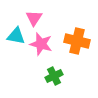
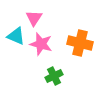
cyan triangle: rotated 12 degrees clockwise
orange cross: moved 3 px right, 2 px down
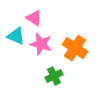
pink triangle: rotated 30 degrees counterclockwise
orange cross: moved 5 px left, 5 px down; rotated 20 degrees clockwise
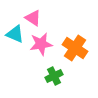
pink triangle: moved 1 px left
cyan triangle: moved 1 px left, 2 px up
pink star: rotated 25 degrees counterclockwise
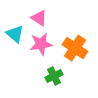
pink triangle: moved 6 px right
cyan triangle: rotated 18 degrees clockwise
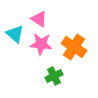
pink triangle: moved 1 px down
pink star: rotated 15 degrees clockwise
orange cross: moved 1 px left, 1 px up
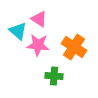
cyan triangle: moved 3 px right, 3 px up
pink star: moved 3 px left, 1 px down
green cross: rotated 30 degrees clockwise
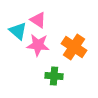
pink triangle: moved 1 px left, 1 px down
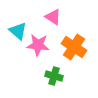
pink triangle: moved 15 px right, 3 px up
green cross: rotated 12 degrees clockwise
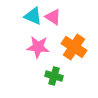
cyan triangle: moved 15 px right, 15 px up; rotated 18 degrees counterclockwise
pink star: moved 2 px down
